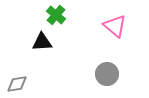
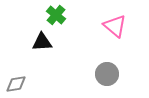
gray diamond: moved 1 px left
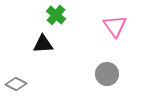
pink triangle: rotated 15 degrees clockwise
black triangle: moved 1 px right, 2 px down
gray diamond: rotated 35 degrees clockwise
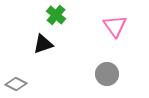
black triangle: rotated 15 degrees counterclockwise
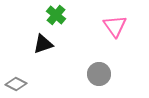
gray circle: moved 8 px left
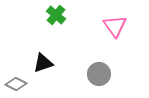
black triangle: moved 19 px down
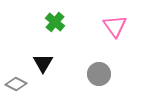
green cross: moved 1 px left, 7 px down
black triangle: rotated 40 degrees counterclockwise
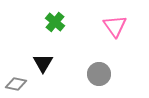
gray diamond: rotated 15 degrees counterclockwise
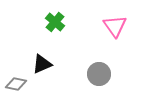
black triangle: moved 1 px left, 1 px down; rotated 35 degrees clockwise
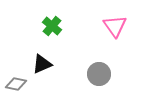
green cross: moved 3 px left, 4 px down
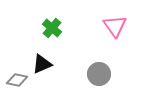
green cross: moved 2 px down
gray diamond: moved 1 px right, 4 px up
